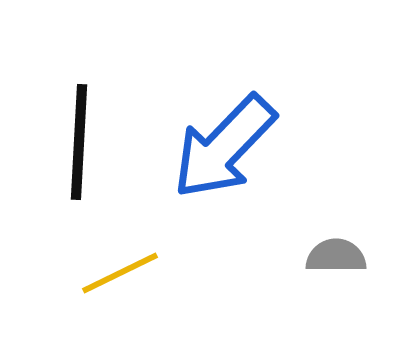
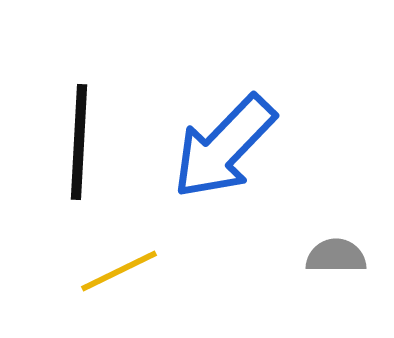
yellow line: moved 1 px left, 2 px up
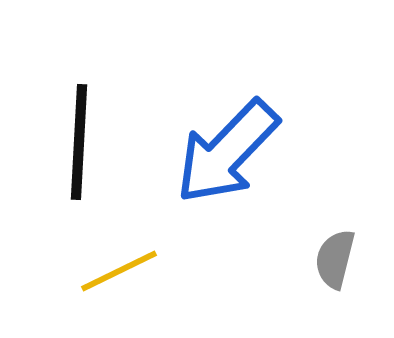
blue arrow: moved 3 px right, 5 px down
gray semicircle: moved 1 px left, 3 px down; rotated 76 degrees counterclockwise
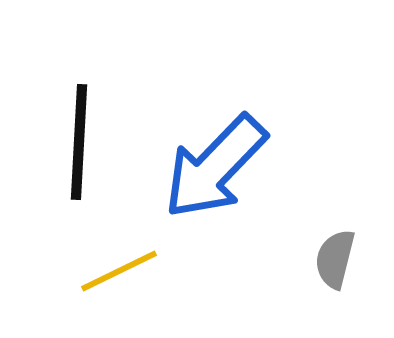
blue arrow: moved 12 px left, 15 px down
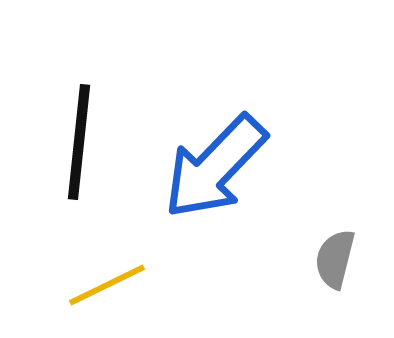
black line: rotated 3 degrees clockwise
yellow line: moved 12 px left, 14 px down
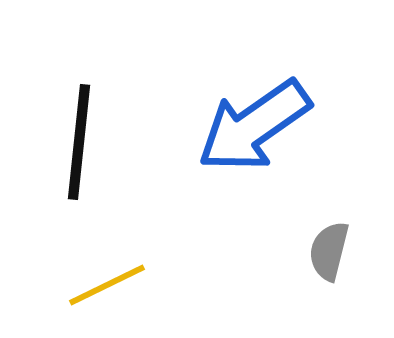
blue arrow: moved 39 px right, 41 px up; rotated 11 degrees clockwise
gray semicircle: moved 6 px left, 8 px up
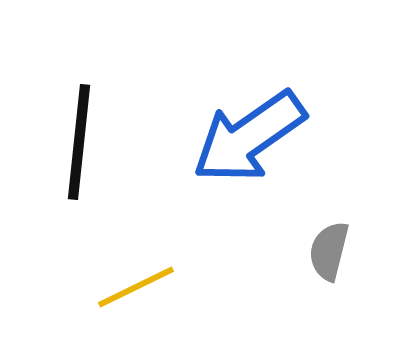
blue arrow: moved 5 px left, 11 px down
yellow line: moved 29 px right, 2 px down
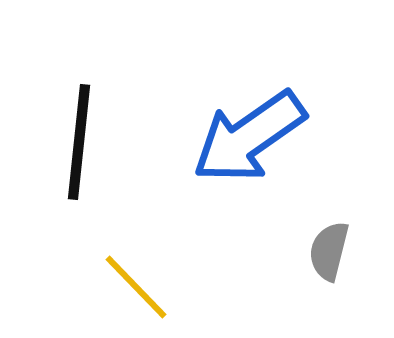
yellow line: rotated 72 degrees clockwise
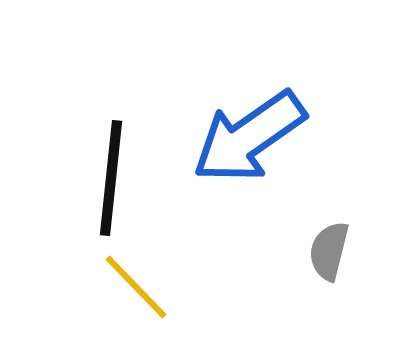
black line: moved 32 px right, 36 px down
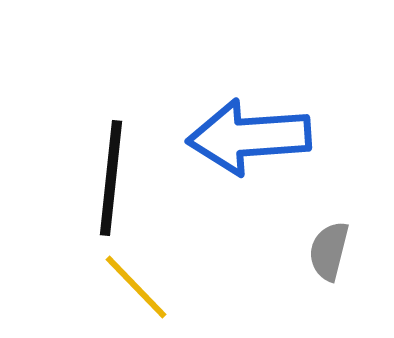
blue arrow: rotated 31 degrees clockwise
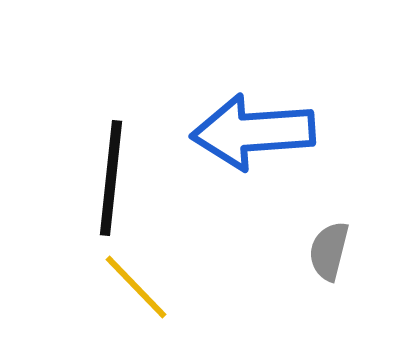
blue arrow: moved 4 px right, 5 px up
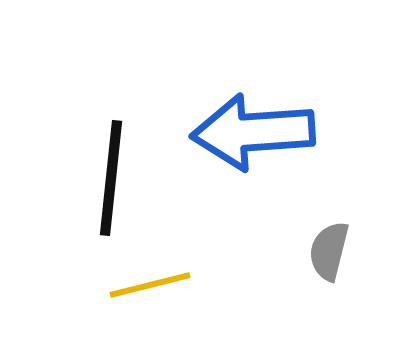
yellow line: moved 14 px right, 2 px up; rotated 60 degrees counterclockwise
